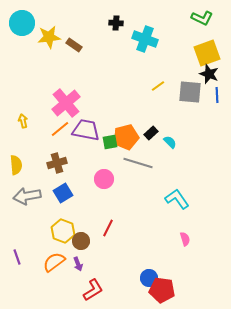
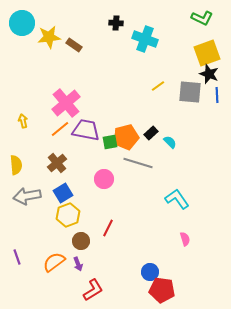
brown cross: rotated 24 degrees counterclockwise
yellow hexagon: moved 5 px right, 16 px up; rotated 20 degrees clockwise
blue circle: moved 1 px right, 6 px up
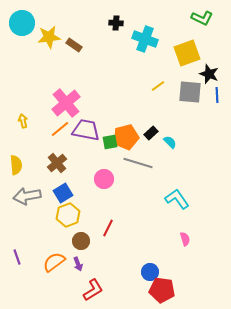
yellow square: moved 20 px left
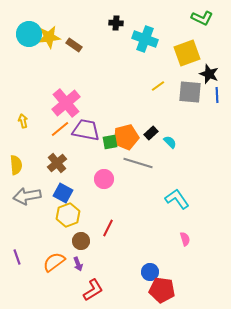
cyan circle: moved 7 px right, 11 px down
blue square: rotated 30 degrees counterclockwise
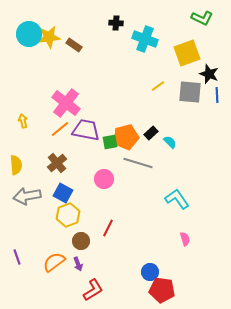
pink cross: rotated 12 degrees counterclockwise
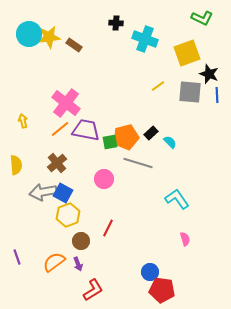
gray arrow: moved 16 px right, 4 px up
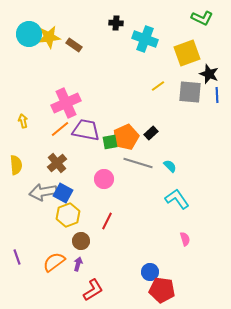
pink cross: rotated 28 degrees clockwise
orange pentagon: rotated 10 degrees counterclockwise
cyan semicircle: moved 24 px down
red line: moved 1 px left, 7 px up
purple arrow: rotated 144 degrees counterclockwise
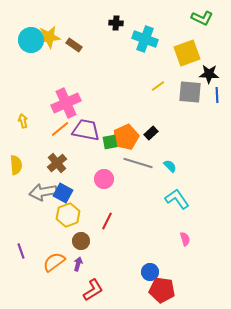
cyan circle: moved 2 px right, 6 px down
black star: rotated 18 degrees counterclockwise
purple line: moved 4 px right, 6 px up
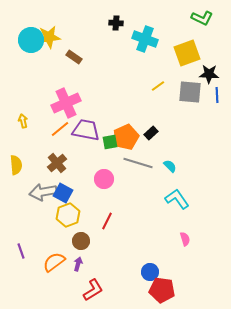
brown rectangle: moved 12 px down
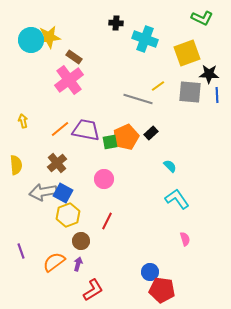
pink cross: moved 3 px right, 23 px up; rotated 12 degrees counterclockwise
gray line: moved 64 px up
